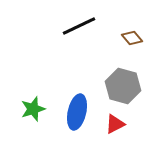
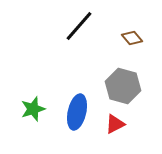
black line: rotated 24 degrees counterclockwise
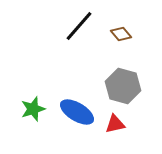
brown diamond: moved 11 px left, 4 px up
blue ellipse: rotated 72 degrees counterclockwise
red triangle: rotated 15 degrees clockwise
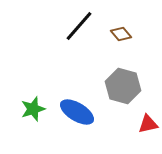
red triangle: moved 33 px right
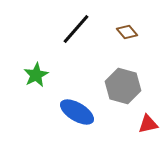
black line: moved 3 px left, 3 px down
brown diamond: moved 6 px right, 2 px up
green star: moved 3 px right, 34 px up; rotated 10 degrees counterclockwise
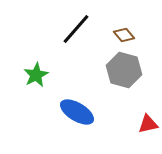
brown diamond: moved 3 px left, 3 px down
gray hexagon: moved 1 px right, 16 px up
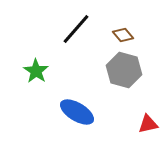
brown diamond: moved 1 px left
green star: moved 4 px up; rotated 10 degrees counterclockwise
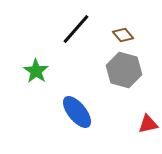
blue ellipse: rotated 20 degrees clockwise
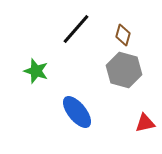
brown diamond: rotated 55 degrees clockwise
green star: rotated 15 degrees counterclockwise
red triangle: moved 3 px left, 1 px up
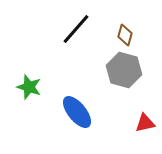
brown diamond: moved 2 px right
green star: moved 7 px left, 16 px down
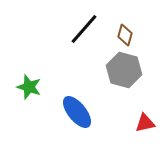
black line: moved 8 px right
